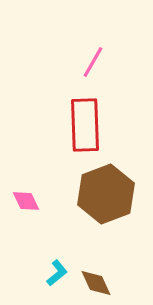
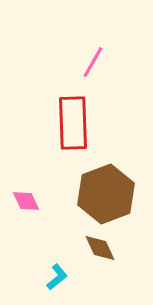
red rectangle: moved 12 px left, 2 px up
cyan L-shape: moved 4 px down
brown diamond: moved 4 px right, 35 px up
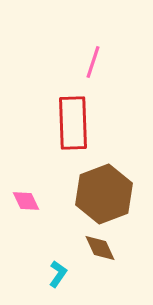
pink line: rotated 12 degrees counterclockwise
brown hexagon: moved 2 px left
cyan L-shape: moved 1 px right, 3 px up; rotated 16 degrees counterclockwise
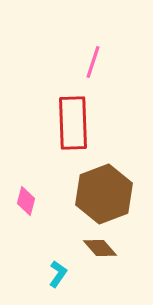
pink diamond: rotated 40 degrees clockwise
brown diamond: rotated 16 degrees counterclockwise
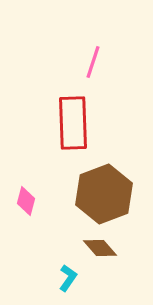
cyan L-shape: moved 10 px right, 4 px down
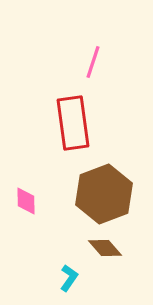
red rectangle: rotated 6 degrees counterclockwise
pink diamond: rotated 16 degrees counterclockwise
brown diamond: moved 5 px right
cyan L-shape: moved 1 px right
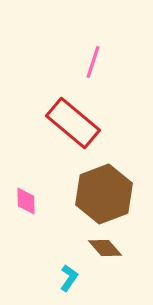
red rectangle: rotated 42 degrees counterclockwise
